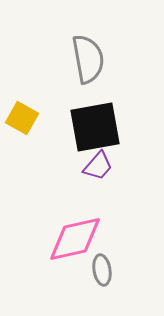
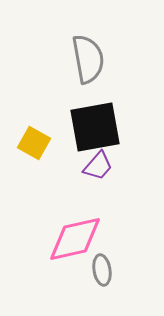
yellow square: moved 12 px right, 25 px down
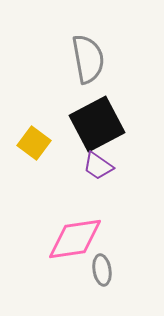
black square: moved 2 px right, 3 px up; rotated 18 degrees counterclockwise
yellow square: rotated 8 degrees clockwise
purple trapezoid: rotated 84 degrees clockwise
pink diamond: rotated 4 degrees clockwise
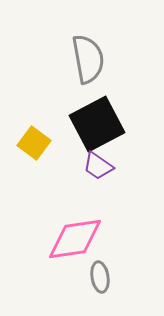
gray ellipse: moved 2 px left, 7 px down
